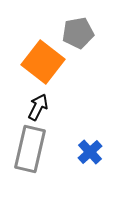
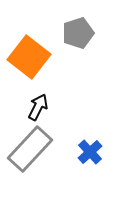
gray pentagon: rotated 8 degrees counterclockwise
orange square: moved 14 px left, 5 px up
gray rectangle: rotated 30 degrees clockwise
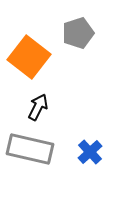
gray rectangle: rotated 60 degrees clockwise
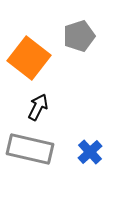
gray pentagon: moved 1 px right, 3 px down
orange square: moved 1 px down
